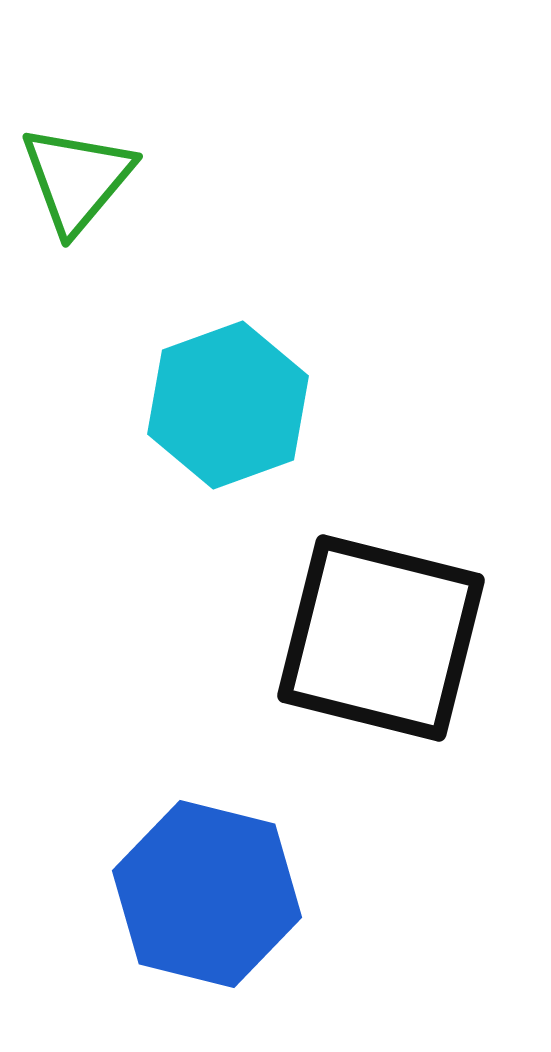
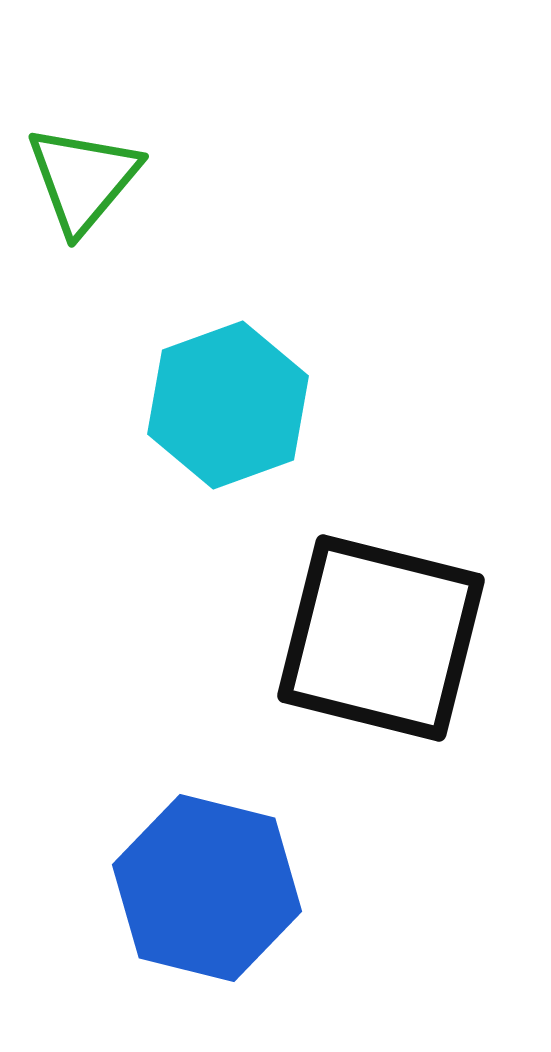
green triangle: moved 6 px right
blue hexagon: moved 6 px up
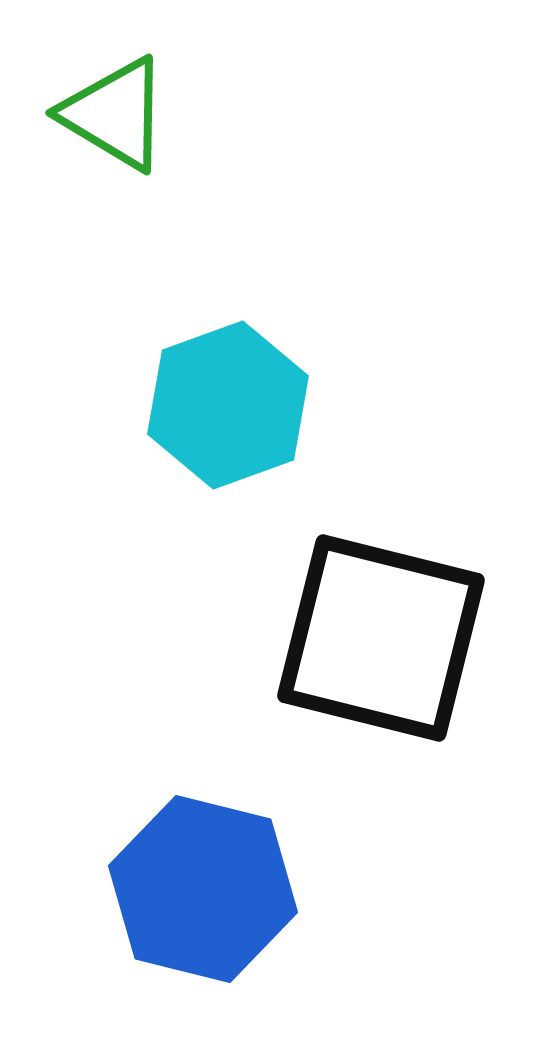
green triangle: moved 32 px right, 65 px up; rotated 39 degrees counterclockwise
blue hexagon: moved 4 px left, 1 px down
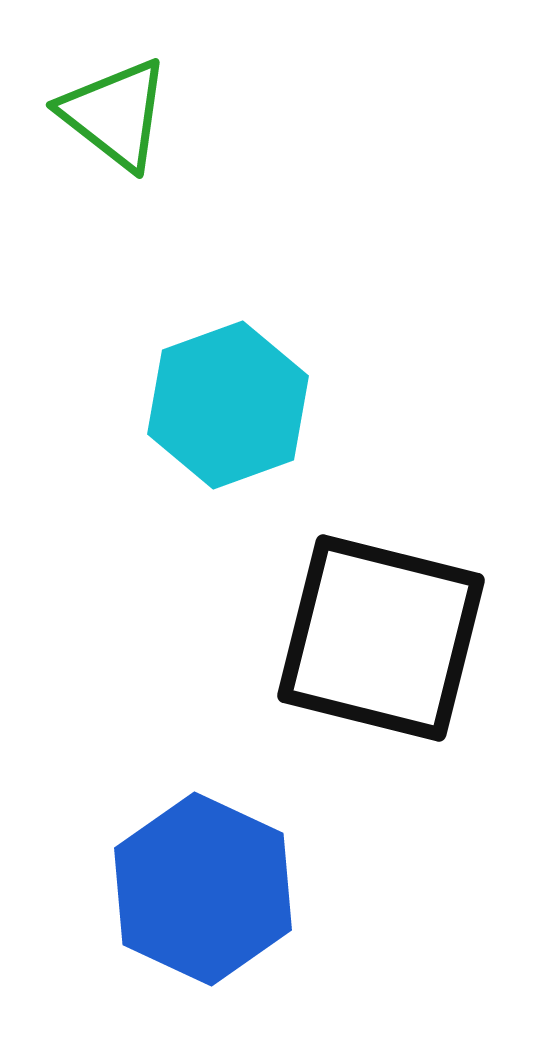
green triangle: rotated 7 degrees clockwise
blue hexagon: rotated 11 degrees clockwise
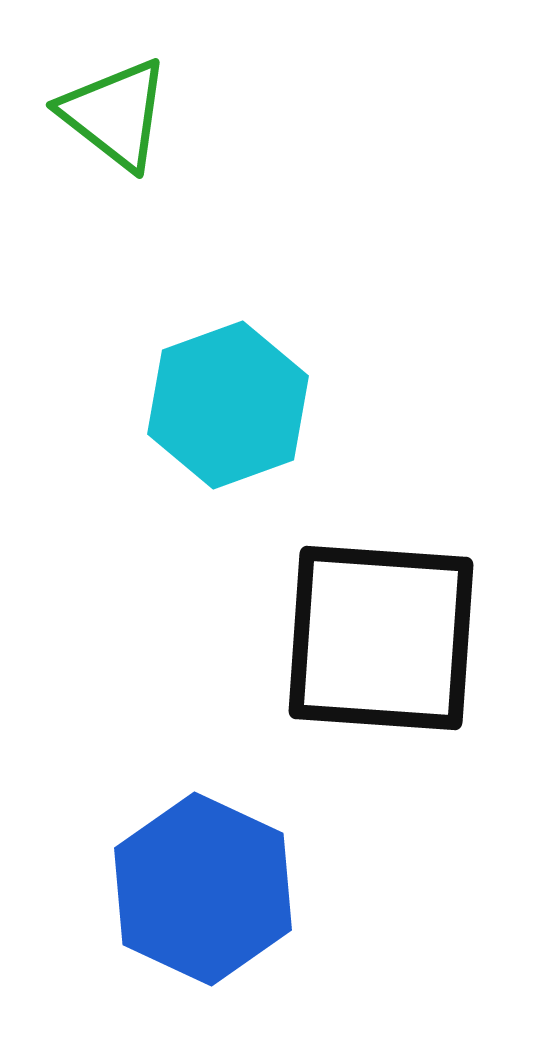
black square: rotated 10 degrees counterclockwise
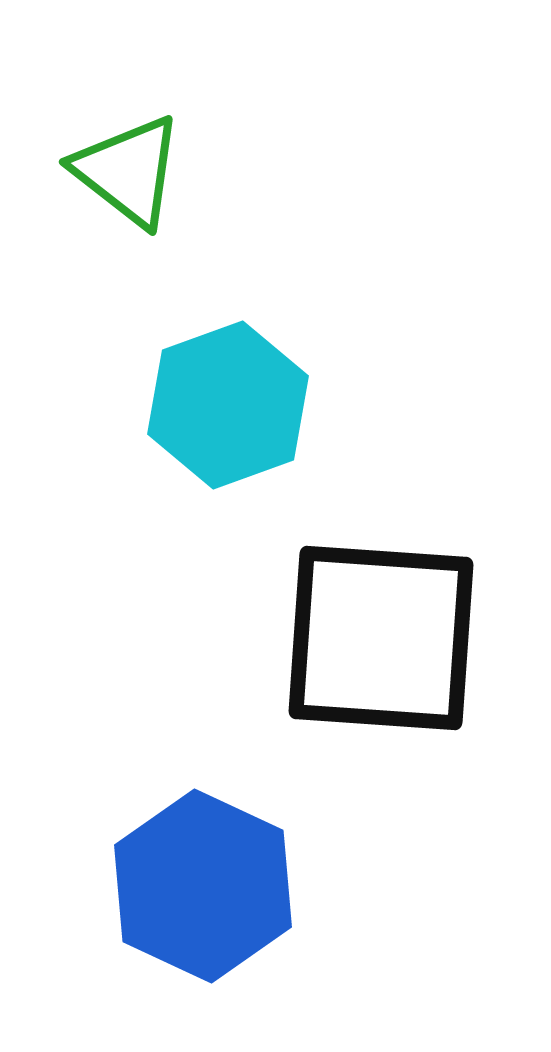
green triangle: moved 13 px right, 57 px down
blue hexagon: moved 3 px up
